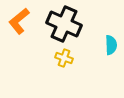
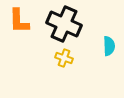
orange L-shape: rotated 52 degrees counterclockwise
cyan semicircle: moved 2 px left, 1 px down
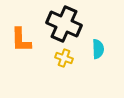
orange L-shape: moved 2 px right, 19 px down
cyan semicircle: moved 11 px left, 3 px down
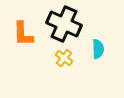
orange L-shape: moved 2 px right, 6 px up
yellow cross: rotated 18 degrees clockwise
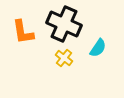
orange L-shape: moved 2 px up; rotated 8 degrees counterclockwise
cyan semicircle: moved 1 px up; rotated 36 degrees clockwise
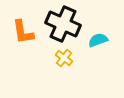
black cross: moved 1 px left
cyan semicircle: moved 8 px up; rotated 144 degrees counterclockwise
